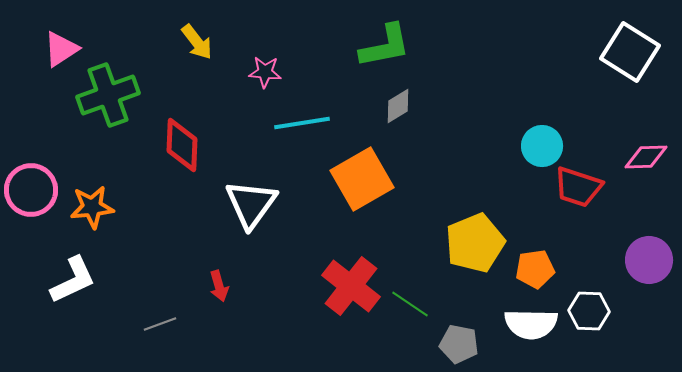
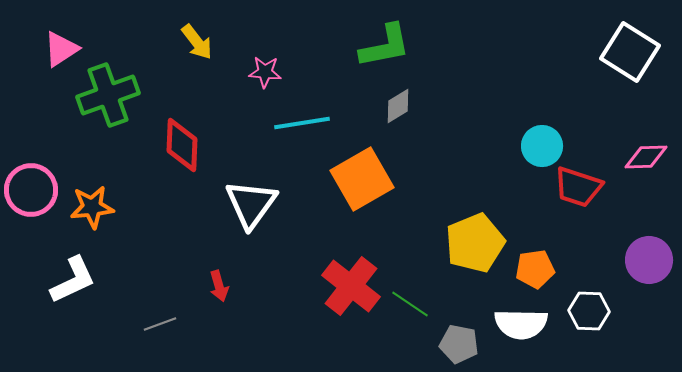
white semicircle: moved 10 px left
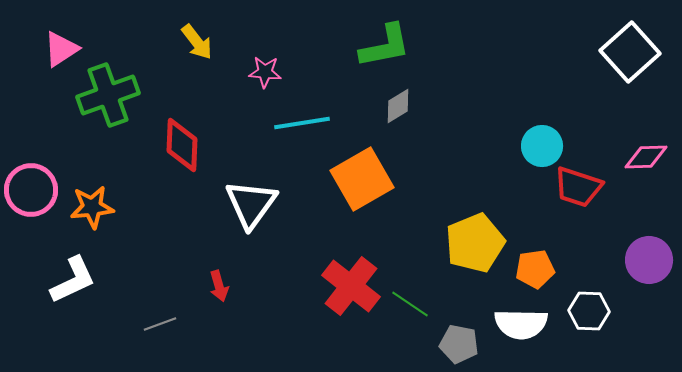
white square: rotated 16 degrees clockwise
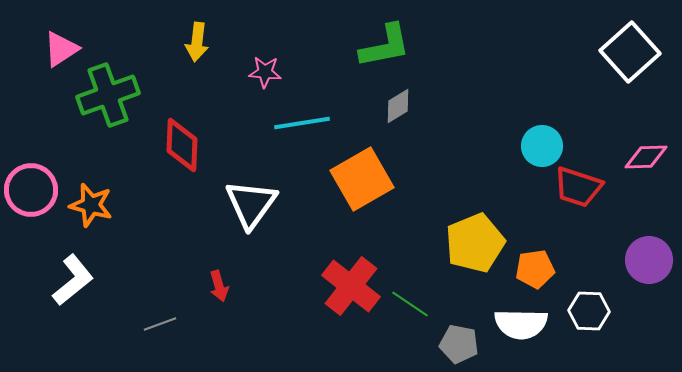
yellow arrow: rotated 45 degrees clockwise
orange star: moved 1 px left, 2 px up; rotated 21 degrees clockwise
white L-shape: rotated 14 degrees counterclockwise
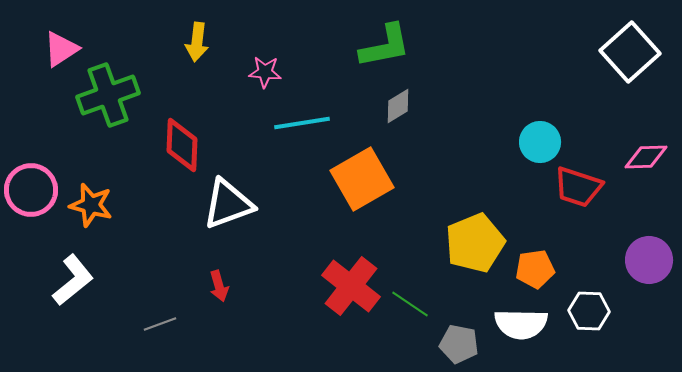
cyan circle: moved 2 px left, 4 px up
white triangle: moved 23 px left; rotated 34 degrees clockwise
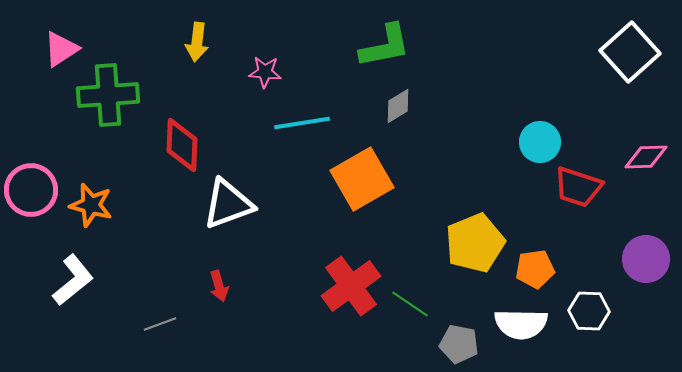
green cross: rotated 16 degrees clockwise
purple circle: moved 3 px left, 1 px up
red cross: rotated 16 degrees clockwise
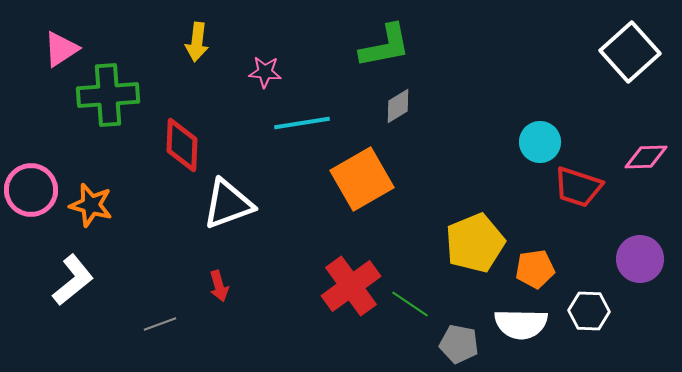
purple circle: moved 6 px left
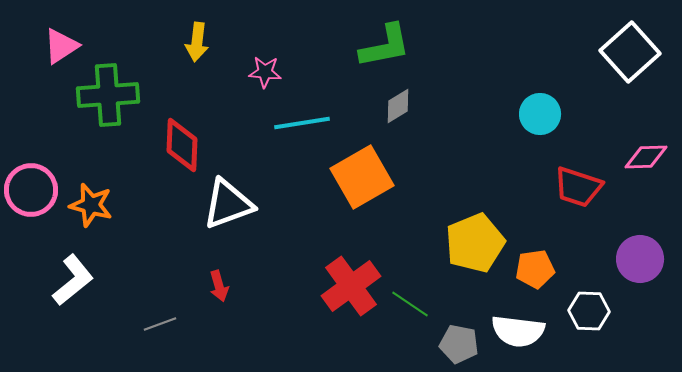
pink triangle: moved 3 px up
cyan circle: moved 28 px up
orange square: moved 2 px up
white semicircle: moved 3 px left, 7 px down; rotated 6 degrees clockwise
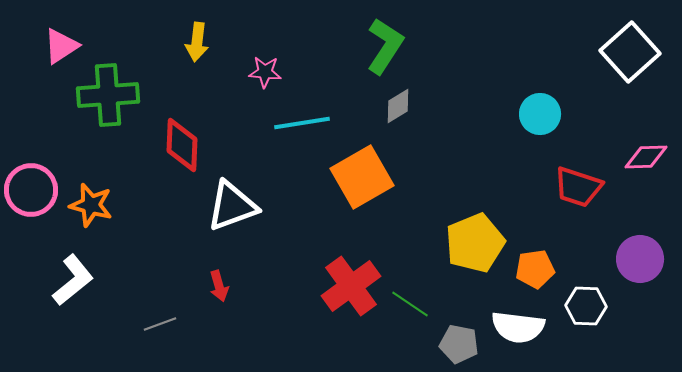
green L-shape: rotated 46 degrees counterclockwise
white triangle: moved 4 px right, 2 px down
white hexagon: moved 3 px left, 5 px up
white semicircle: moved 4 px up
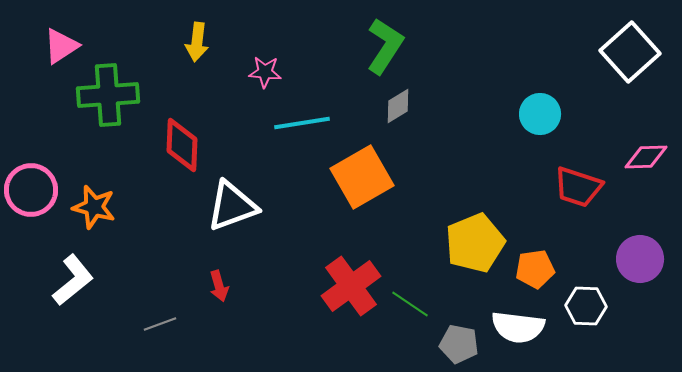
orange star: moved 3 px right, 2 px down
